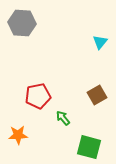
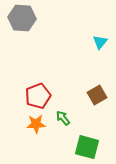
gray hexagon: moved 5 px up
red pentagon: rotated 10 degrees counterclockwise
orange star: moved 18 px right, 11 px up
green square: moved 2 px left
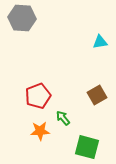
cyan triangle: rotated 42 degrees clockwise
orange star: moved 4 px right, 7 px down
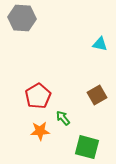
cyan triangle: moved 2 px down; rotated 21 degrees clockwise
red pentagon: rotated 10 degrees counterclockwise
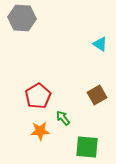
cyan triangle: rotated 21 degrees clockwise
green square: rotated 10 degrees counterclockwise
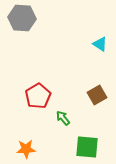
orange star: moved 14 px left, 18 px down
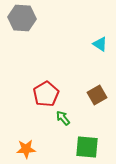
red pentagon: moved 8 px right, 2 px up
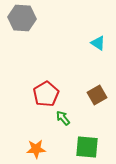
cyan triangle: moved 2 px left, 1 px up
orange star: moved 10 px right
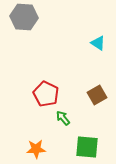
gray hexagon: moved 2 px right, 1 px up
red pentagon: rotated 15 degrees counterclockwise
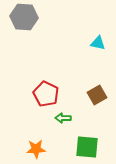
cyan triangle: rotated 21 degrees counterclockwise
green arrow: rotated 49 degrees counterclockwise
